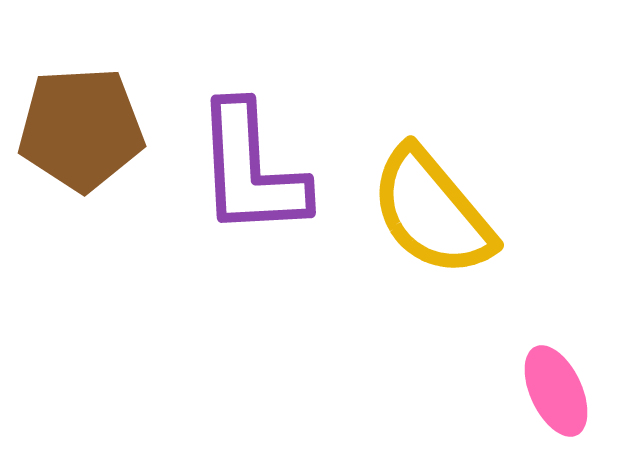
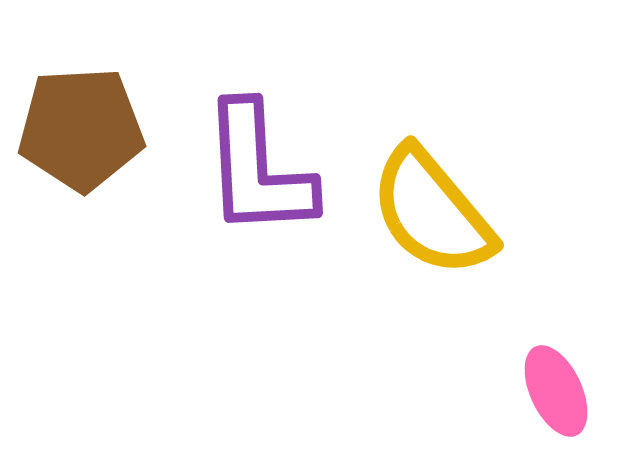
purple L-shape: moved 7 px right
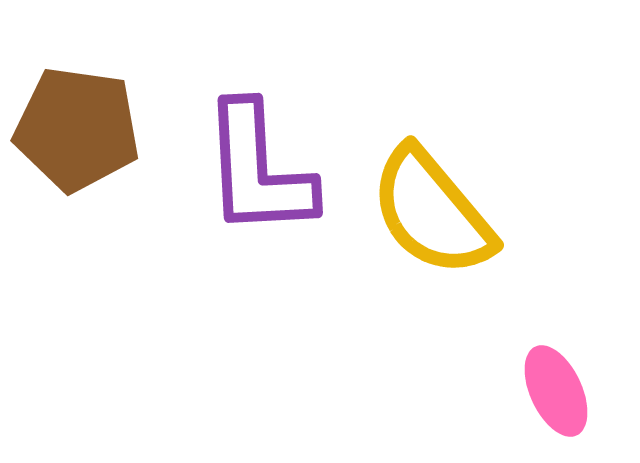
brown pentagon: moved 4 px left; rotated 11 degrees clockwise
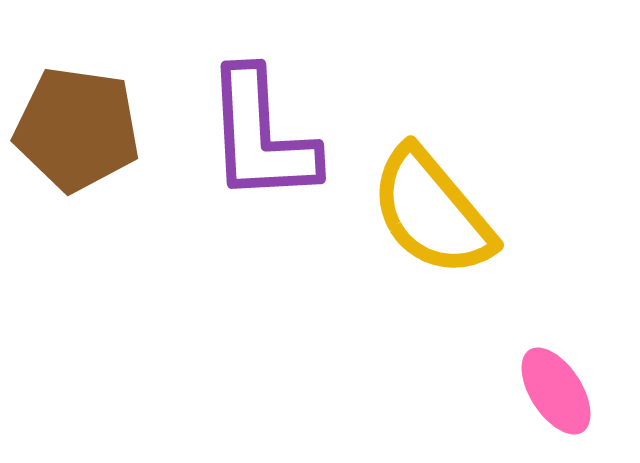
purple L-shape: moved 3 px right, 34 px up
pink ellipse: rotated 8 degrees counterclockwise
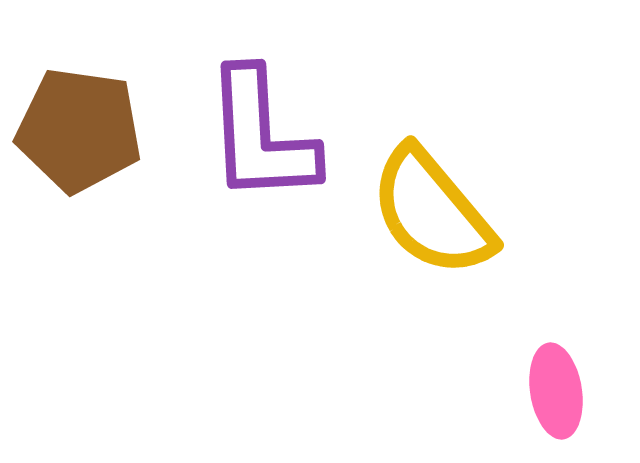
brown pentagon: moved 2 px right, 1 px down
pink ellipse: rotated 24 degrees clockwise
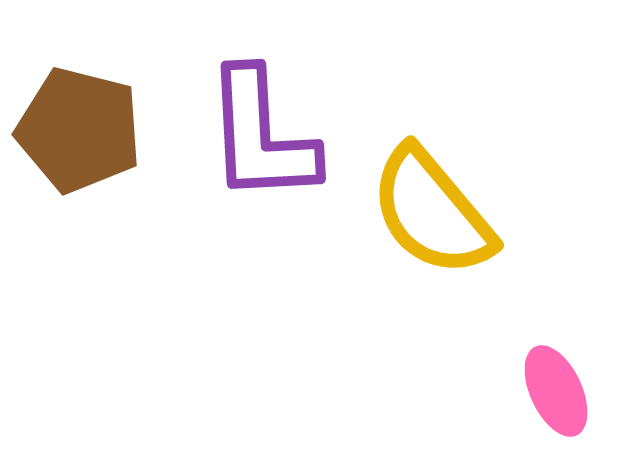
brown pentagon: rotated 6 degrees clockwise
pink ellipse: rotated 16 degrees counterclockwise
